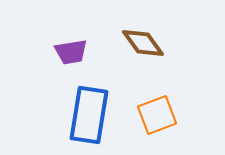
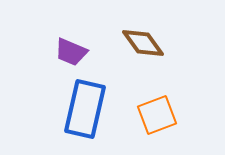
purple trapezoid: rotated 32 degrees clockwise
blue rectangle: moved 4 px left, 6 px up; rotated 4 degrees clockwise
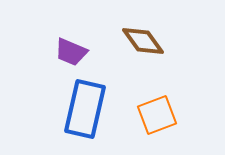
brown diamond: moved 2 px up
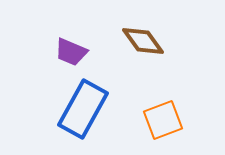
blue rectangle: moved 2 px left; rotated 16 degrees clockwise
orange square: moved 6 px right, 5 px down
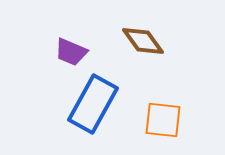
blue rectangle: moved 10 px right, 5 px up
orange square: rotated 27 degrees clockwise
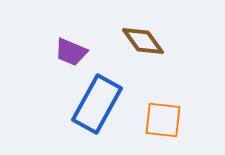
blue rectangle: moved 4 px right
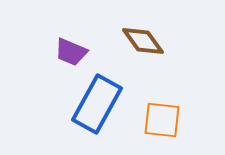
orange square: moved 1 px left
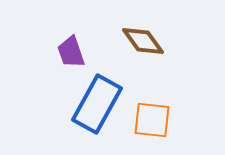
purple trapezoid: rotated 48 degrees clockwise
orange square: moved 10 px left
